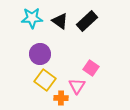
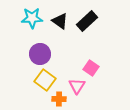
orange cross: moved 2 px left, 1 px down
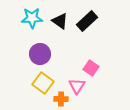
yellow square: moved 2 px left, 3 px down
orange cross: moved 2 px right
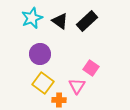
cyan star: rotated 20 degrees counterclockwise
orange cross: moved 2 px left, 1 px down
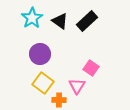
cyan star: rotated 10 degrees counterclockwise
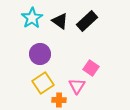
yellow square: rotated 20 degrees clockwise
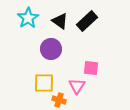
cyan star: moved 4 px left
purple circle: moved 11 px right, 5 px up
pink square: rotated 28 degrees counterclockwise
yellow square: moved 1 px right; rotated 35 degrees clockwise
orange cross: rotated 16 degrees clockwise
